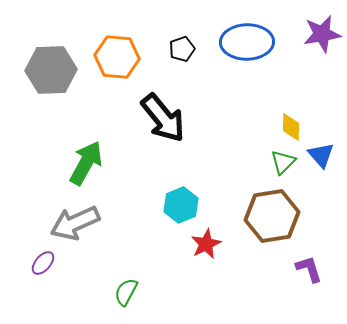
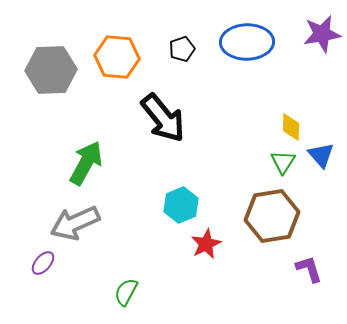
green triangle: rotated 12 degrees counterclockwise
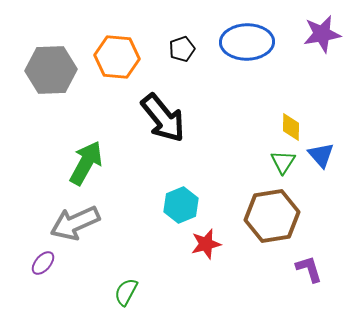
red star: rotated 12 degrees clockwise
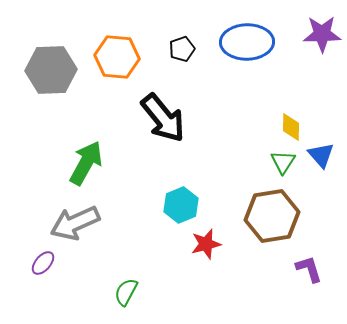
purple star: rotated 9 degrees clockwise
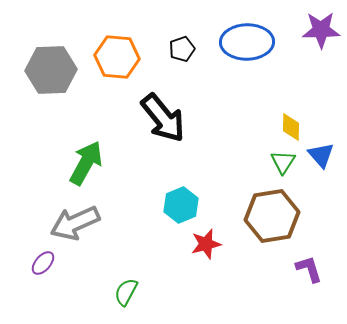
purple star: moved 1 px left, 4 px up
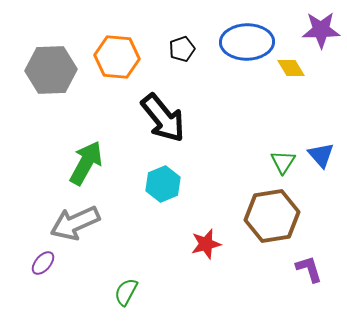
yellow diamond: moved 59 px up; rotated 32 degrees counterclockwise
cyan hexagon: moved 18 px left, 21 px up
